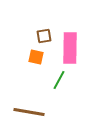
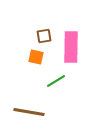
pink rectangle: moved 1 px right, 1 px up
green line: moved 3 px left, 1 px down; rotated 30 degrees clockwise
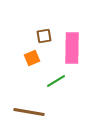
pink rectangle: moved 1 px right, 1 px down
orange square: moved 4 px left, 1 px down; rotated 35 degrees counterclockwise
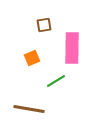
brown square: moved 11 px up
brown line: moved 3 px up
